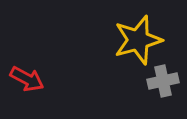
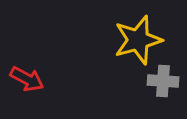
gray cross: rotated 16 degrees clockwise
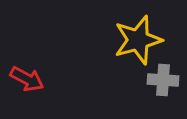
gray cross: moved 1 px up
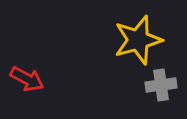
gray cross: moved 2 px left, 5 px down; rotated 12 degrees counterclockwise
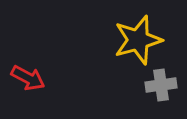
red arrow: moved 1 px right, 1 px up
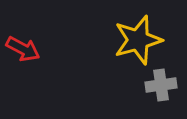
red arrow: moved 5 px left, 29 px up
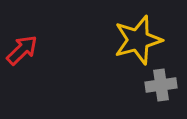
red arrow: moved 1 px left, 1 px down; rotated 72 degrees counterclockwise
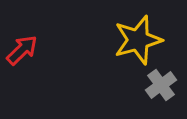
gray cross: rotated 28 degrees counterclockwise
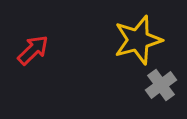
red arrow: moved 11 px right
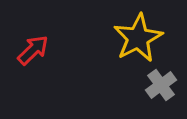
yellow star: moved 2 px up; rotated 12 degrees counterclockwise
